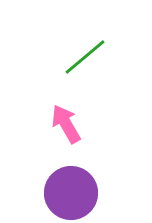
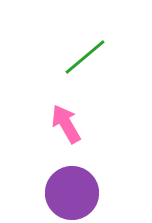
purple circle: moved 1 px right
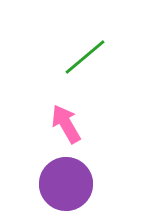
purple circle: moved 6 px left, 9 px up
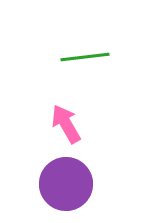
green line: rotated 33 degrees clockwise
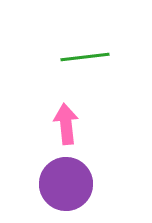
pink arrow: rotated 24 degrees clockwise
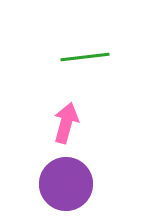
pink arrow: moved 1 px up; rotated 21 degrees clockwise
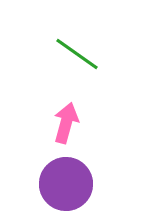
green line: moved 8 px left, 3 px up; rotated 42 degrees clockwise
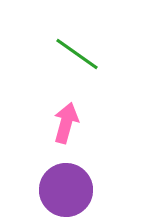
purple circle: moved 6 px down
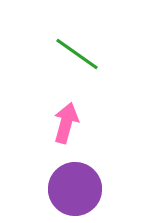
purple circle: moved 9 px right, 1 px up
